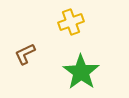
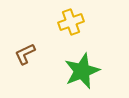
green star: moved 1 px right, 1 px up; rotated 15 degrees clockwise
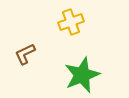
green star: moved 4 px down
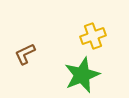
yellow cross: moved 22 px right, 14 px down
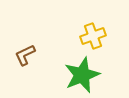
brown L-shape: moved 1 px down
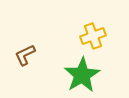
green star: rotated 9 degrees counterclockwise
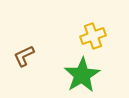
brown L-shape: moved 1 px left, 1 px down
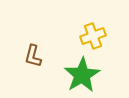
brown L-shape: moved 9 px right; rotated 50 degrees counterclockwise
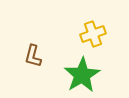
yellow cross: moved 2 px up
